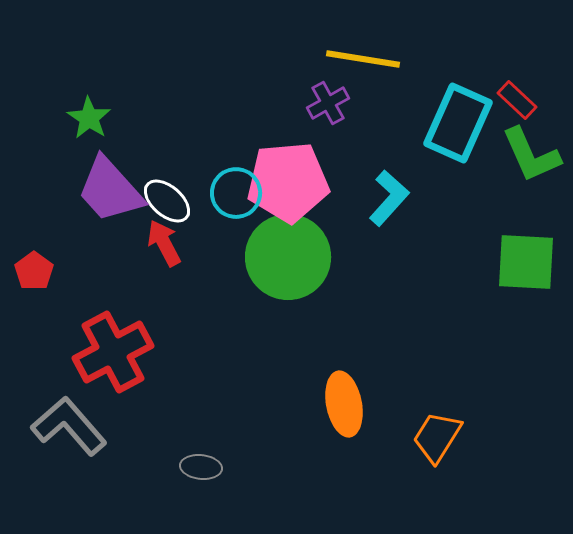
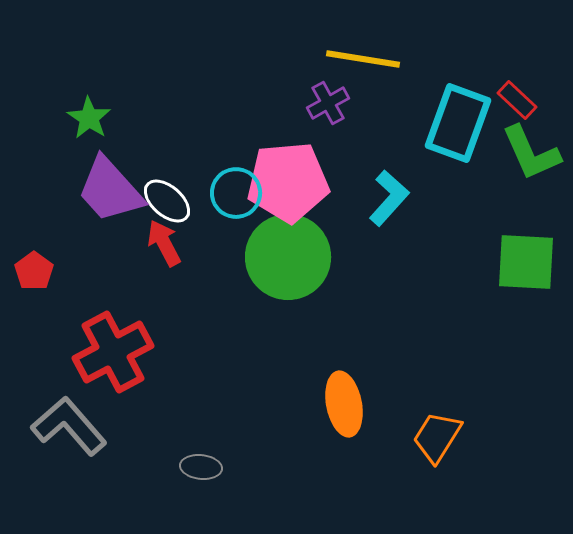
cyan rectangle: rotated 4 degrees counterclockwise
green L-shape: moved 2 px up
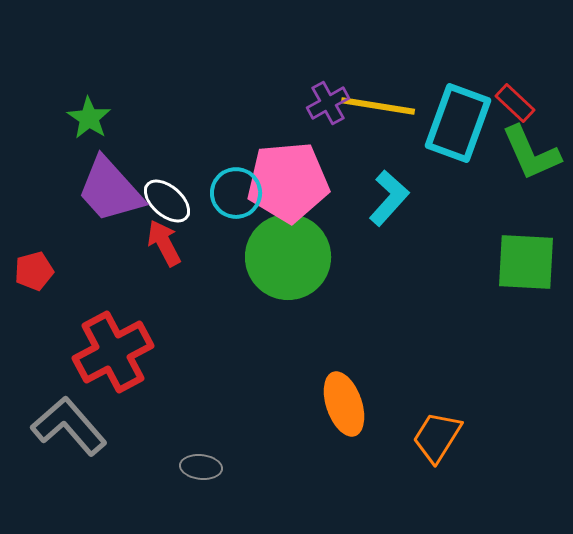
yellow line: moved 15 px right, 47 px down
red rectangle: moved 2 px left, 3 px down
red pentagon: rotated 21 degrees clockwise
orange ellipse: rotated 8 degrees counterclockwise
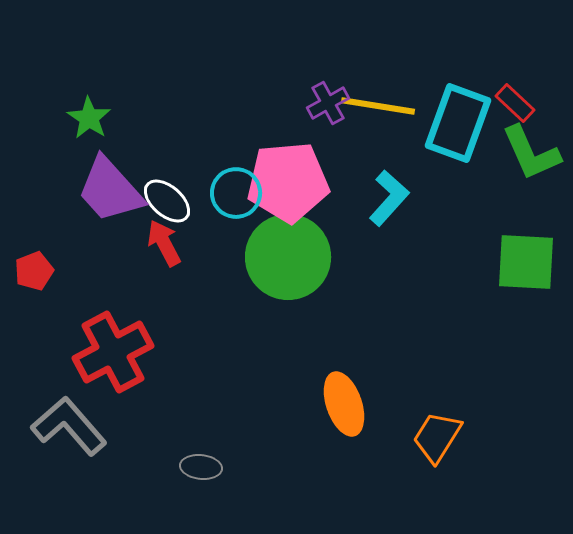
red pentagon: rotated 6 degrees counterclockwise
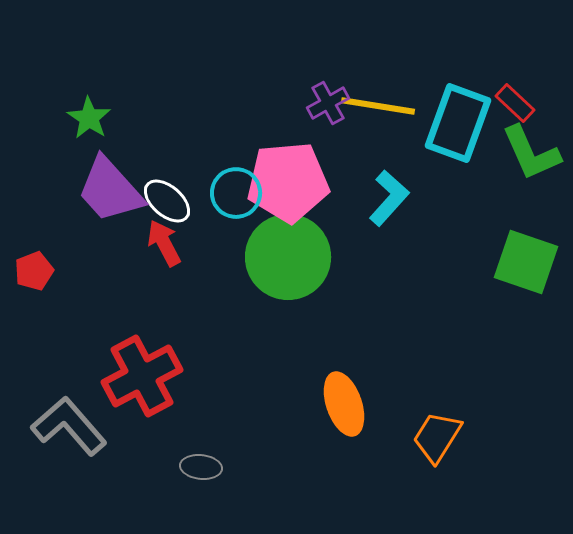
green square: rotated 16 degrees clockwise
red cross: moved 29 px right, 24 px down
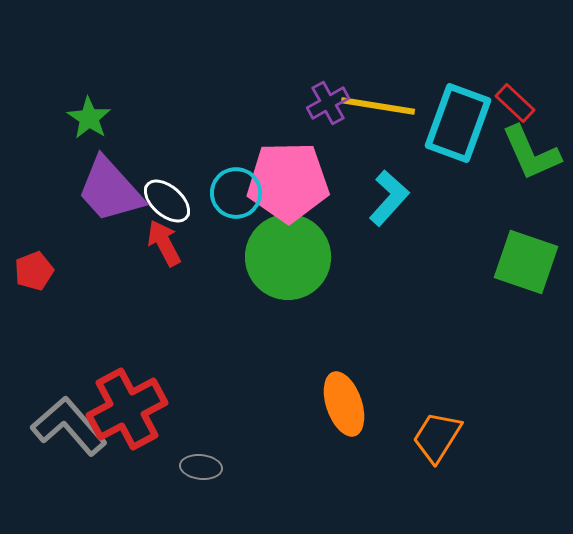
pink pentagon: rotated 4 degrees clockwise
red cross: moved 15 px left, 33 px down
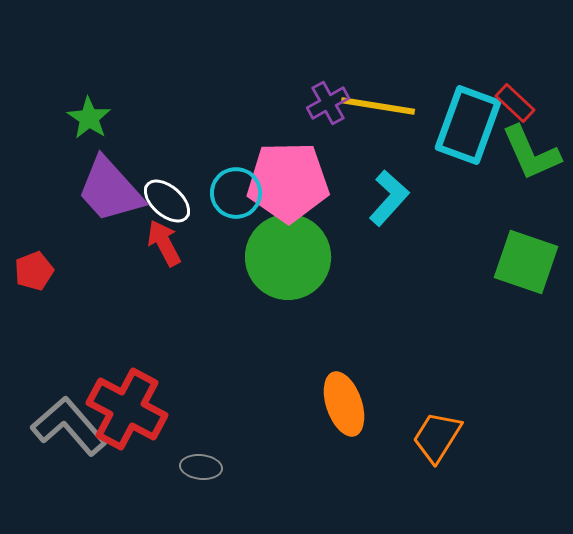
cyan rectangle: moved 10 px right, 2 px down
red cross: rotated 34 degrees counterclockwise
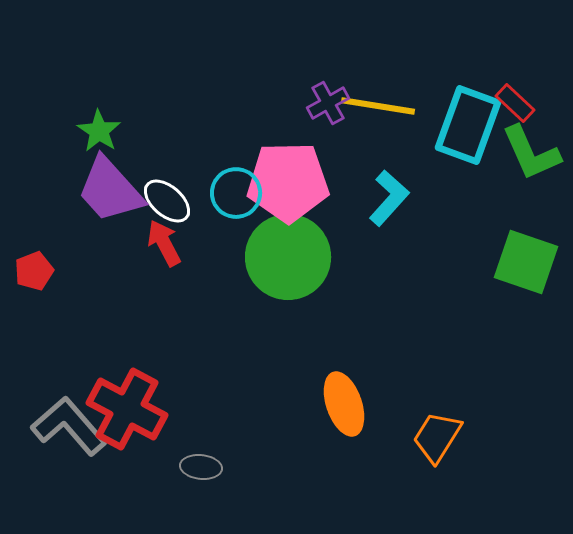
green star: moved 10 px right, 13 px down
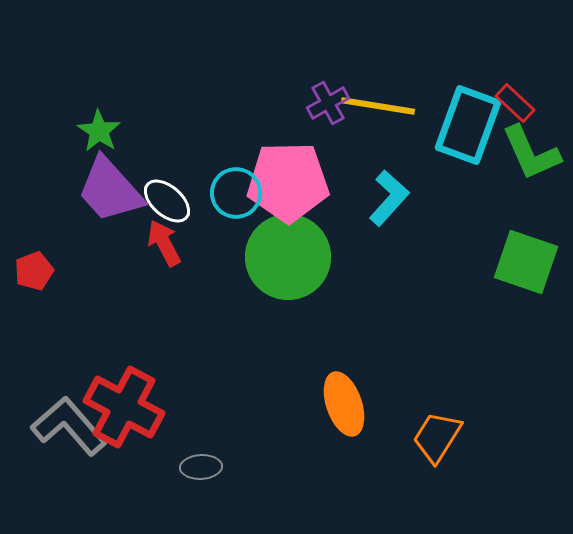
red cross: moved 3 px left, 2 px up
gray ellipse: rotated 9 degrees counterclockwise
